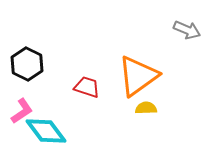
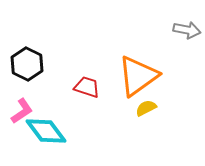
gray arrow: rotated 12 degrees counterclockwise
yellow semicircle: rotated 25 degrees counterclockwise
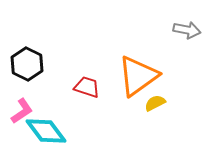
yellow semicircle: moved 9 px right, 5 px up
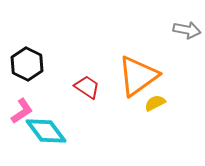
red trapezoid: rotated 16 degrees clockwise
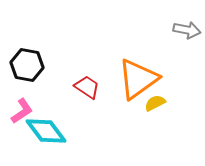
black hexagon: moved 1 px down; rotated 16 degrees counterclockwise
orange triangle: moved 3 px down
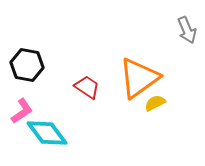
gray arrow: rotated 56 degrees clockwise
orange triangle: moved 1 px right, 1 px up
cyan diamond: moved 1 px right, 2 px down
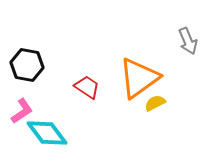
gray arrow: moved 1 px right, 11 px down
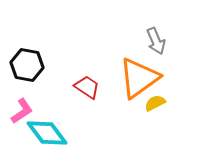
gray arrow: moved 32 px left
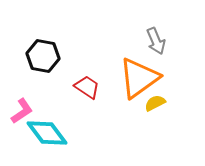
black hexagon: moved 16 px right, 9 px up
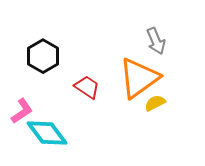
black hexagon: rotated 20 degrees clockwise
